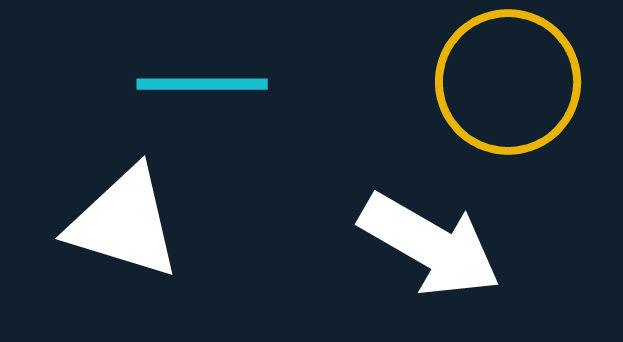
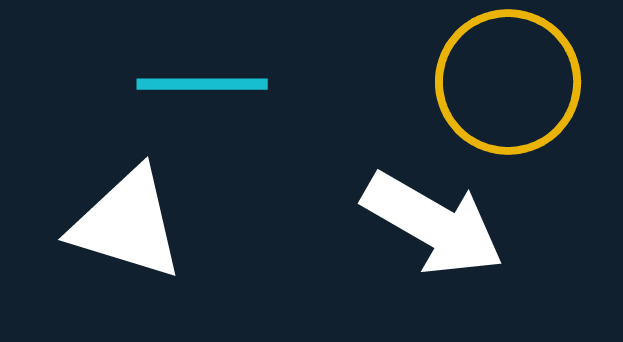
white triangle: moved 3 px right, 1 px down
white arrow: moved 3 px right, 21 px up
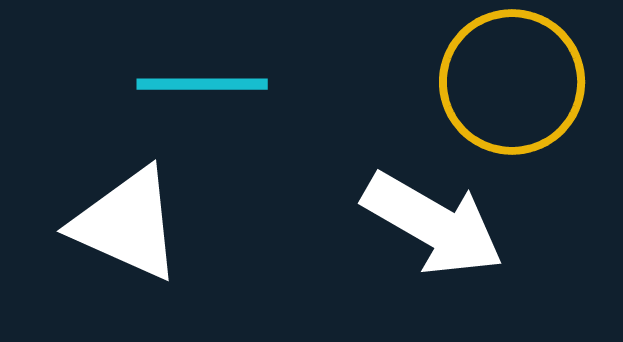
yellow circle: moved 4 px right
white triangle: rotated 7 degrees clockwise
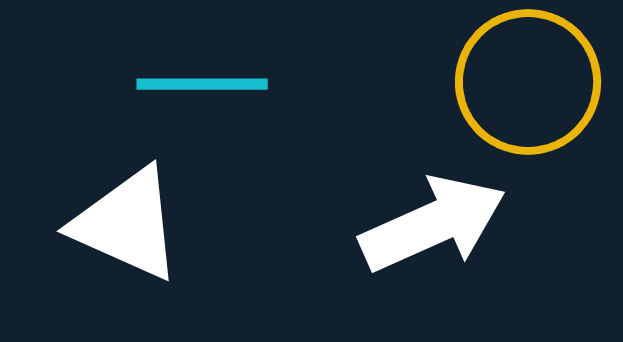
yellow circle: moved 16 px right
white arrow: rotated 54 degrees counterclockwise
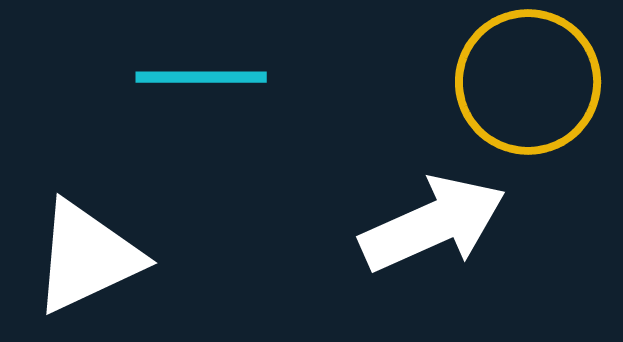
cyan line: moved 1 px left, 7 px up
white triangle: moved 40 px left, 33 px down; rotated 49 degrees counterclockwise
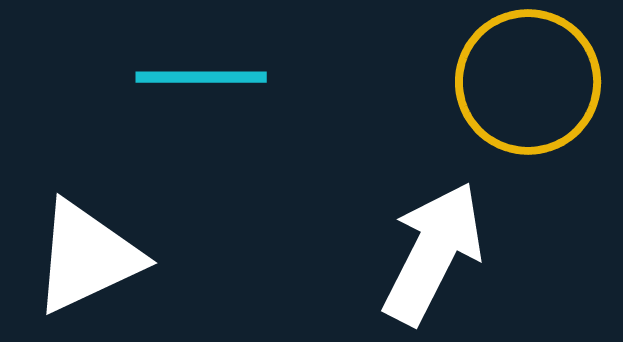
white arrow: moved 29 px down; rotated 39 degrees counterclockwise
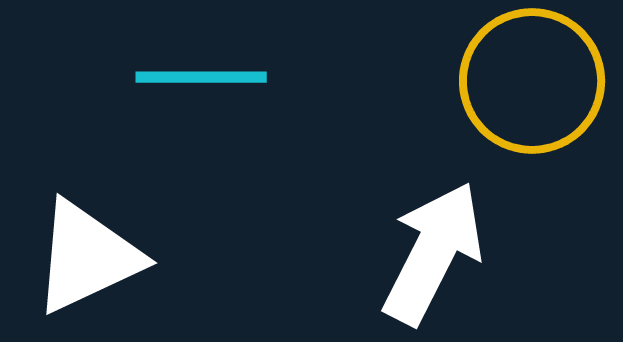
yellow circle: moved 4 px right, 1 px up
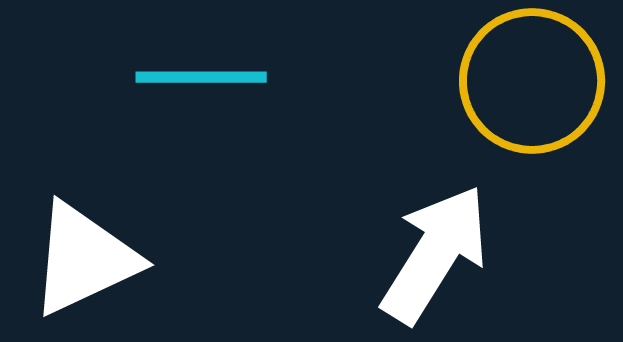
white arrow: moved 2 px right, 1 px down; rotated 5 degrees clockwise
white triangle: moved 3 px left, 2 px down
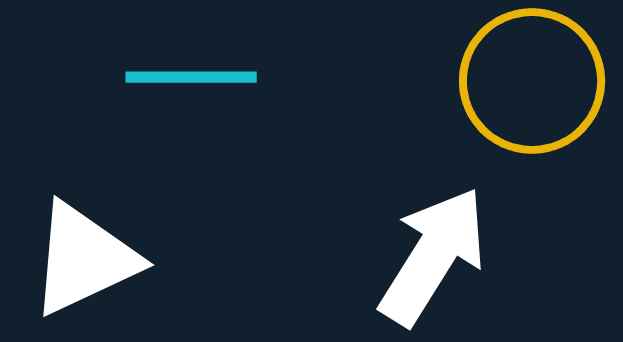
cyan line: moved 10 px left
white arrow: moved 2 px left, 2 px down
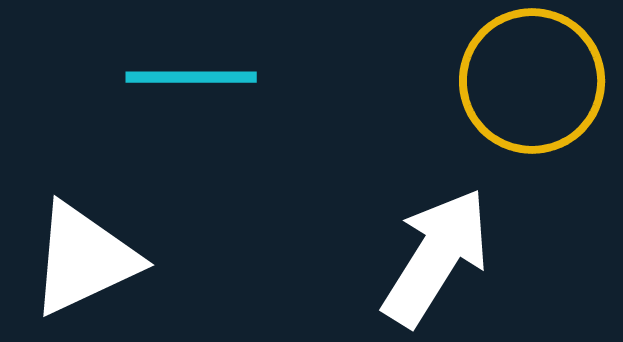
white arrow: moved 3 px right, 1 px down
